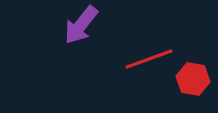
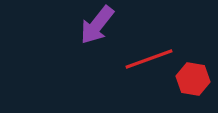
purple arrow: moved 16 px right
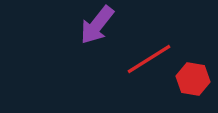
red line: rotated 12 degrees counterclockwise
